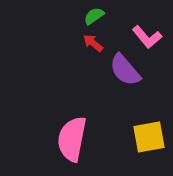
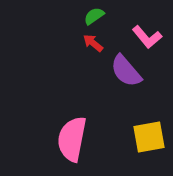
purple semicircle: moved 1 px right, 1 px down
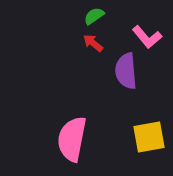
purple semicircle: rotated 36 degrees clockwise
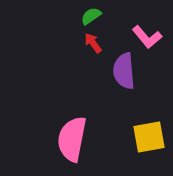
green semicircle: moved 3 px left
red arrow: rotated 15 degrees clockwise
purple semicircle: moved 2 px left
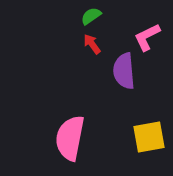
pink L-shape: rotated 104 degrees clockwise
red arrow: moved 1 px left, 1 px down
pink semicircle: moved 2 px left, 1 px up
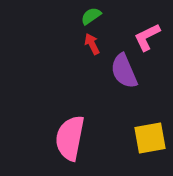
red arrow: rotated 10 degrees clockwise
purple semicircle: rotated 18 degrees counterclockwise
yellow square: moved 1 px right, 1 px down
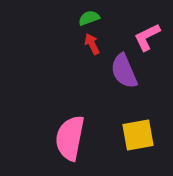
green semicircle: moved 2 px left, 2 px down; rotated 15 degrees clockwise
yellow square: moved 12 px left, 3 px up
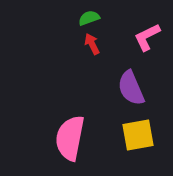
purple semicircle: moved 7 px right, 17 px down
